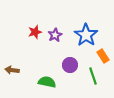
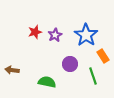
purple circle: moved 1 px up
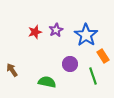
purple star: moved 1 px right, 5 px up
brown arrow: rotated 48 degrees clockwise
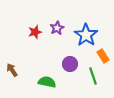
purple star: moved 1 px right, 2 px up
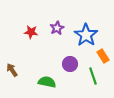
red star: moved 4 px left; rotated 24 degrees clockwise
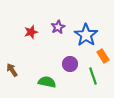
purple star: moved 1 px right, 1 px up
red star: rotated 24 degrees counterclockwise
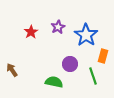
red star: rotated 16 degrees counterclockwise
orange rectangle: rotated 48 degrees clockwise
green semicircle: moved 7 px right
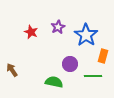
red star: rotated 16 degrees counterclockwise
green line: rotated 72 degrees counterclockwise
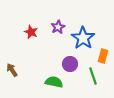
blue star: moved 3 px left, 3 px down
green line: rotated 72 degrees clockwise
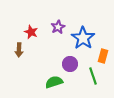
brown arrow: moved 7 px right, 20 px up; rotated 144 degrees counterclockwise
green semicircle: rotated 30 degrees counterclockwise
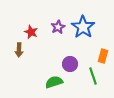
blue star: moved 11 px up
